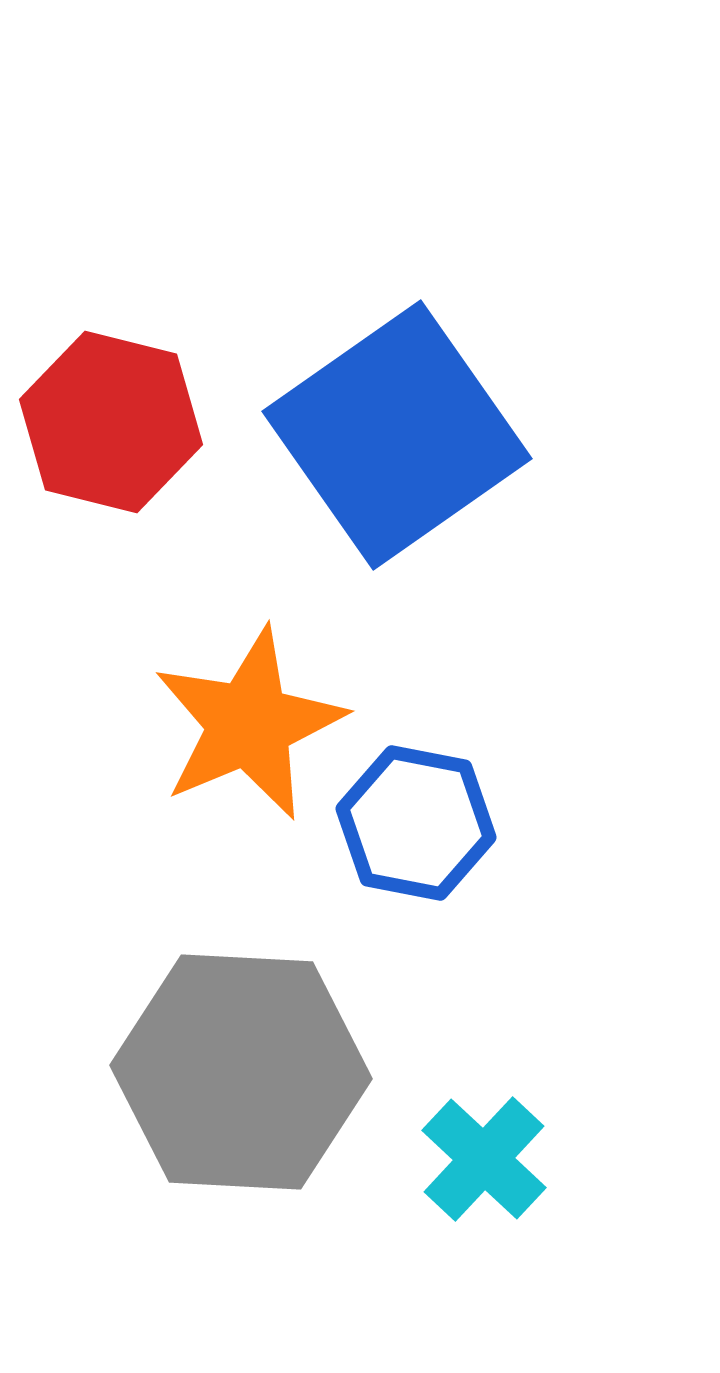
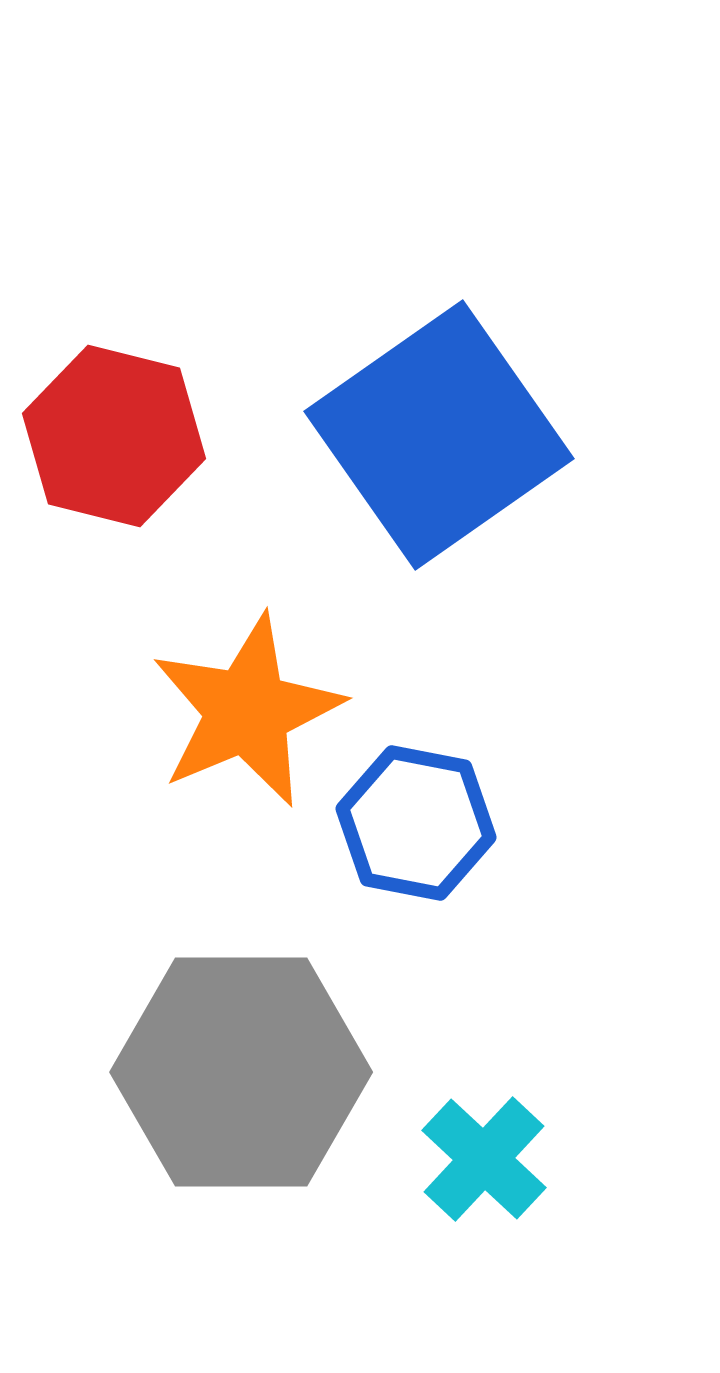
red hexagon: moved 3 px right, 14 px down
blue square: moved 42 px right
orange star: moved 2 px left, 13 px up
gray hexagon: rotated 3 degrees counterclockwise
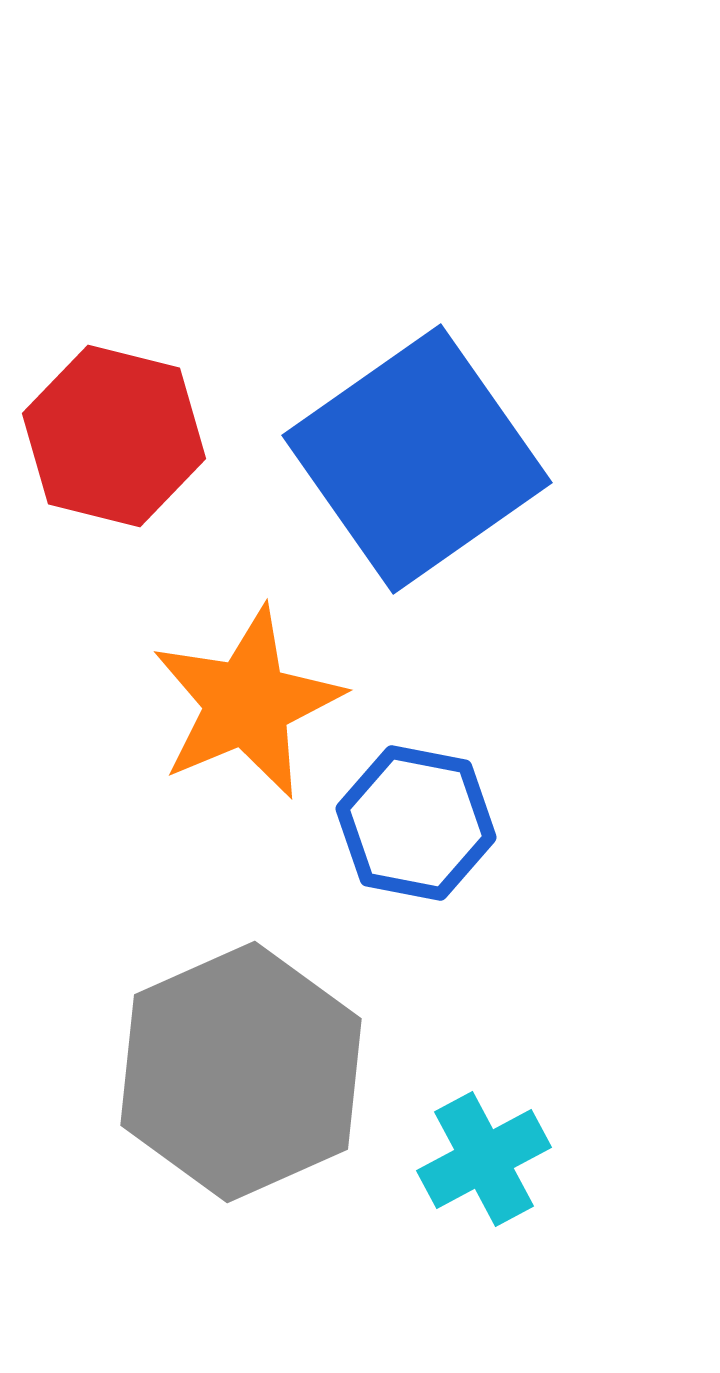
blue square: moved 22 px left, 24 px down
orange star: moved 8 px up
gray hexagon: rotated 24 degrees counterclockwise
cyan cross: rotated 19 degrees clockwise
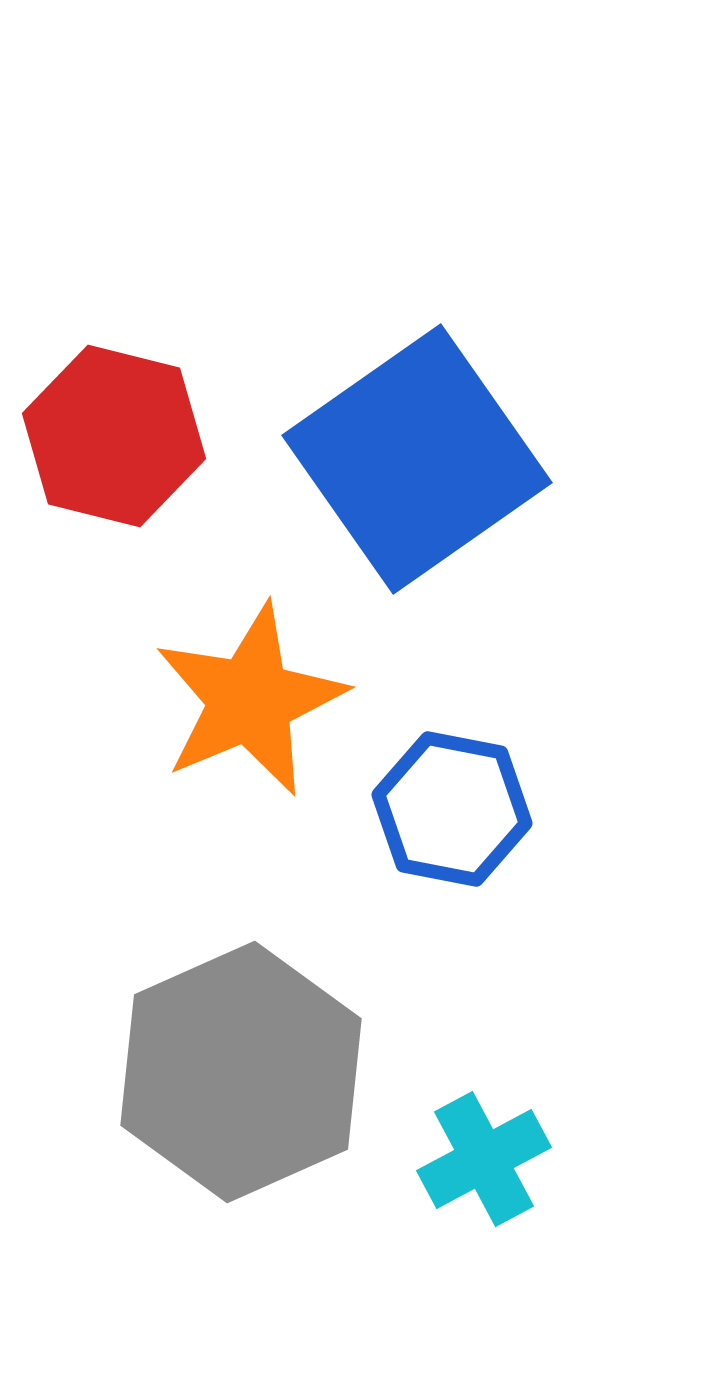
orange star: moved 3 px right, 3 px up
blue hexagon: moved 36 px right, 14 px up
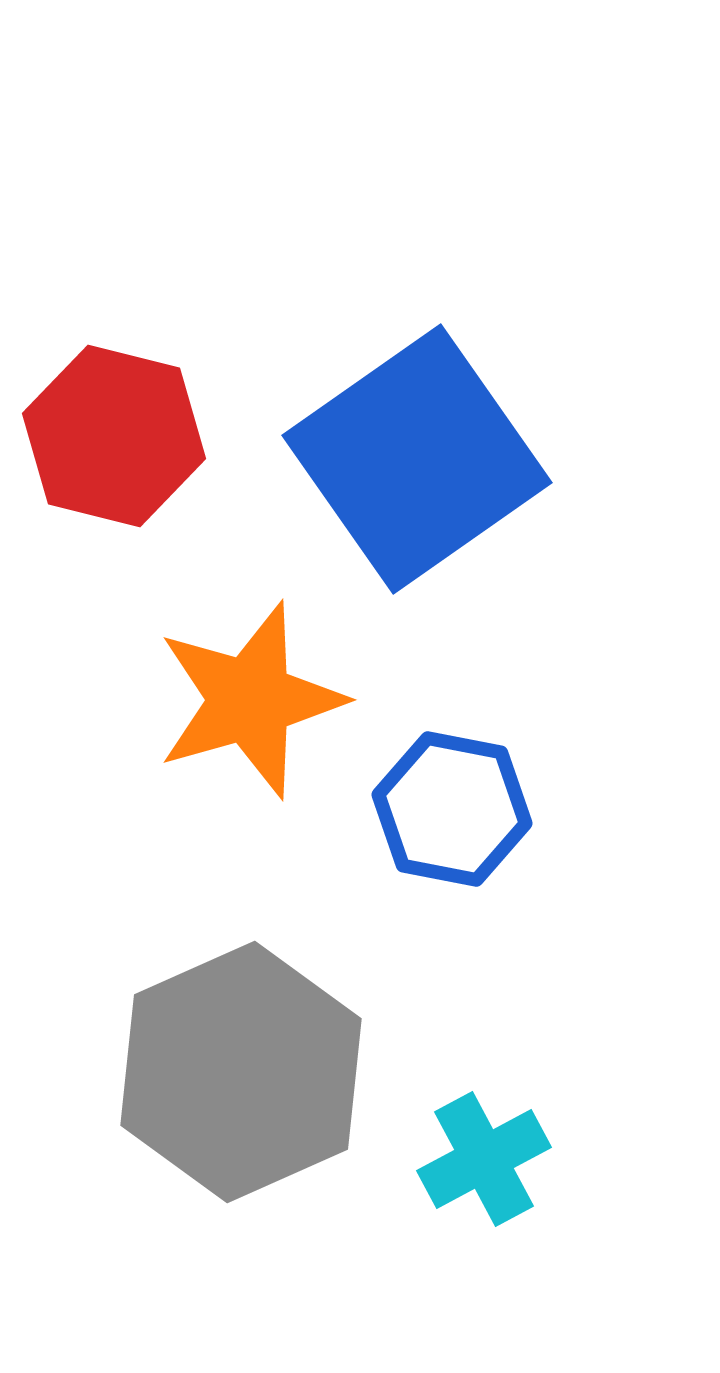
orange star: rotated 7 degrees clockwise
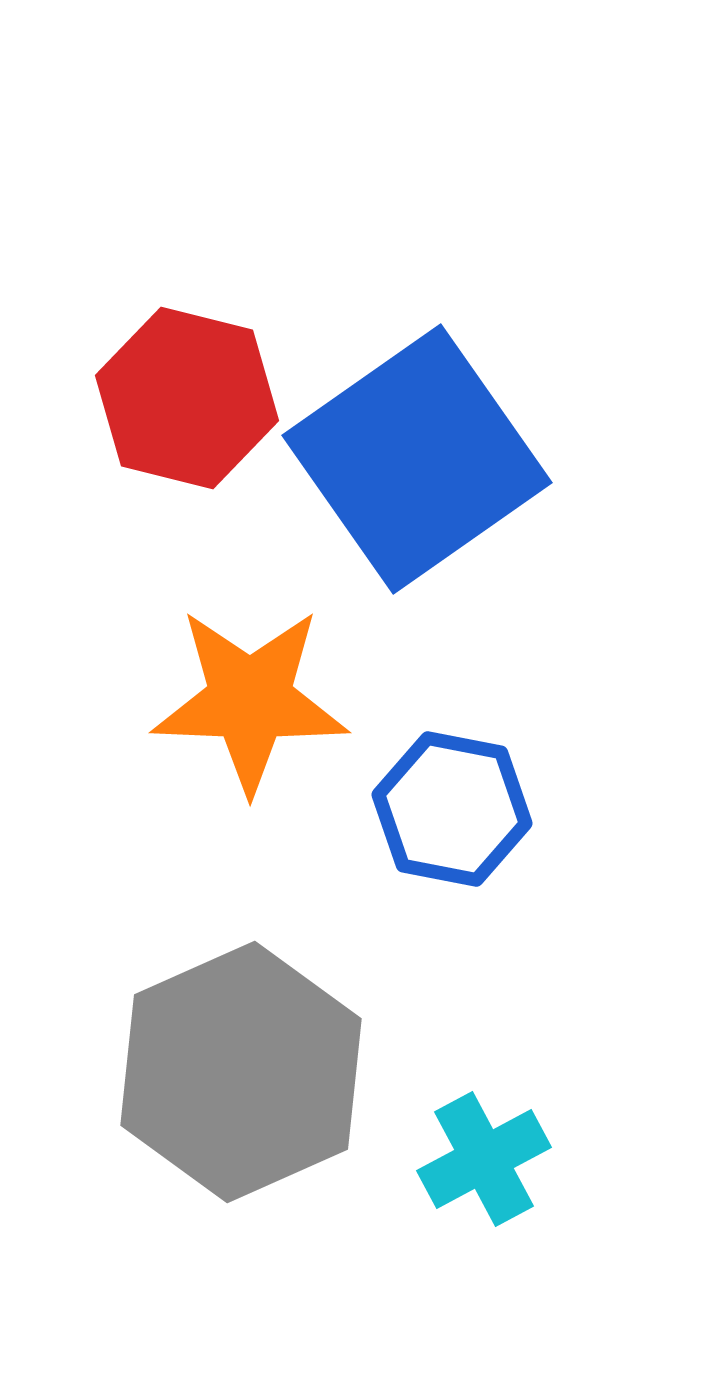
red hexagon: moved 73 px right, 38 px up
orange star: rotated 18 degrees clockwise
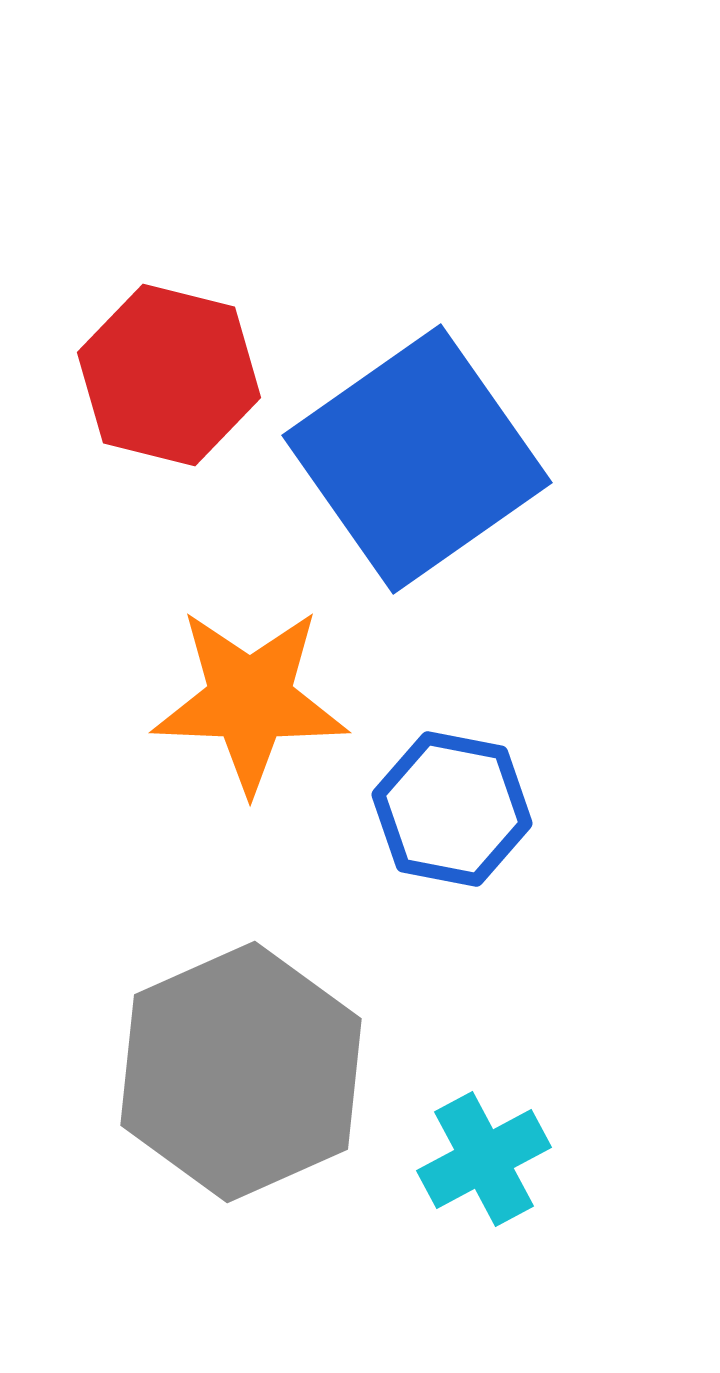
red hexagon: moved 18 px left, 23 px up
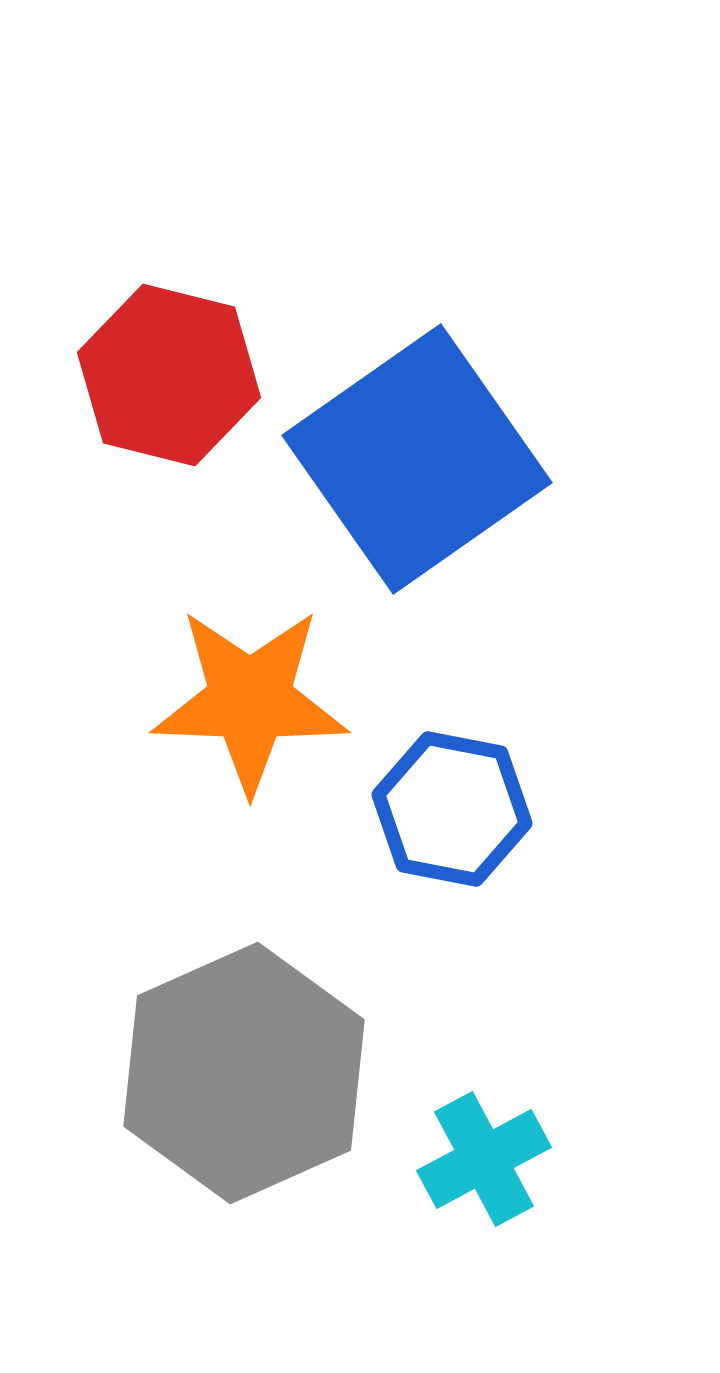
gray hexagon: moved 3 px right, 1 px down
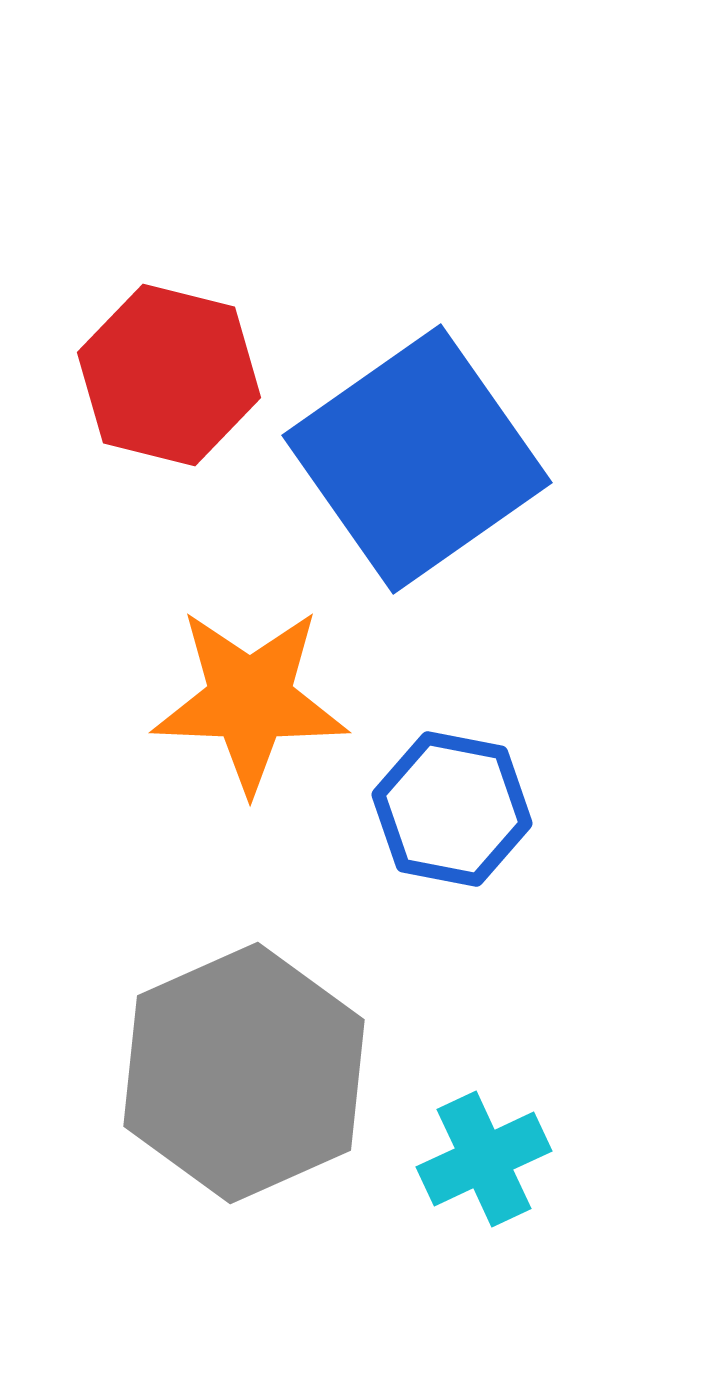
cyan cross: rotated 3 degrees clockwise
